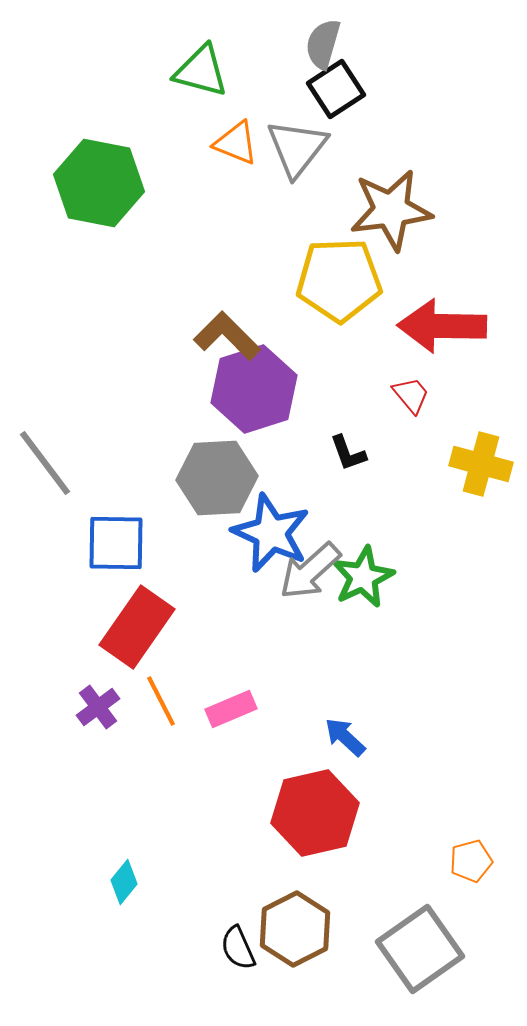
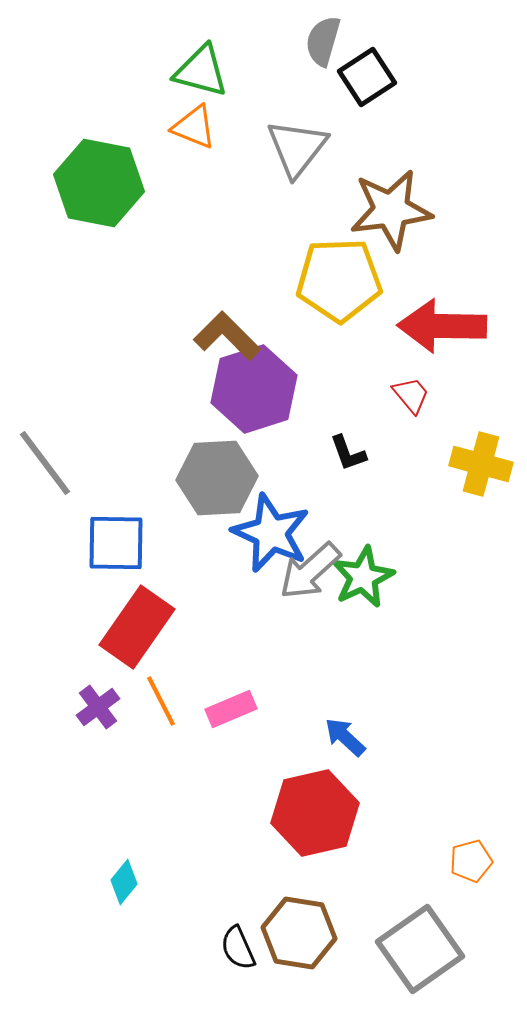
gray semicircle: moved 3 px up
black square: moved 31 px right, 12 px up
orange triangle: moved 42 px left, 16 px up
brown hexagon: moved 4 px right, 4 px down; rotated 24 degrees counterclockwise
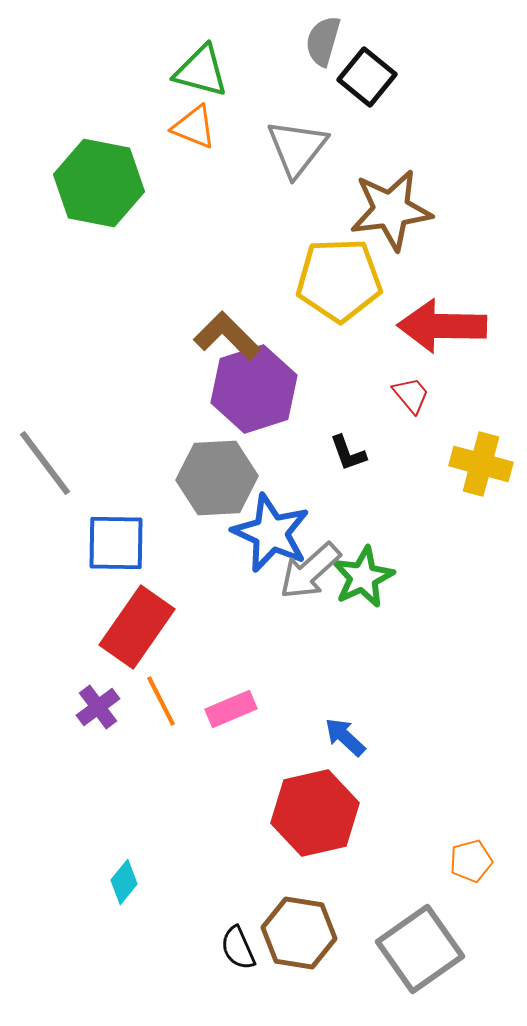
black square: rotated 18 degrees counterclockwise
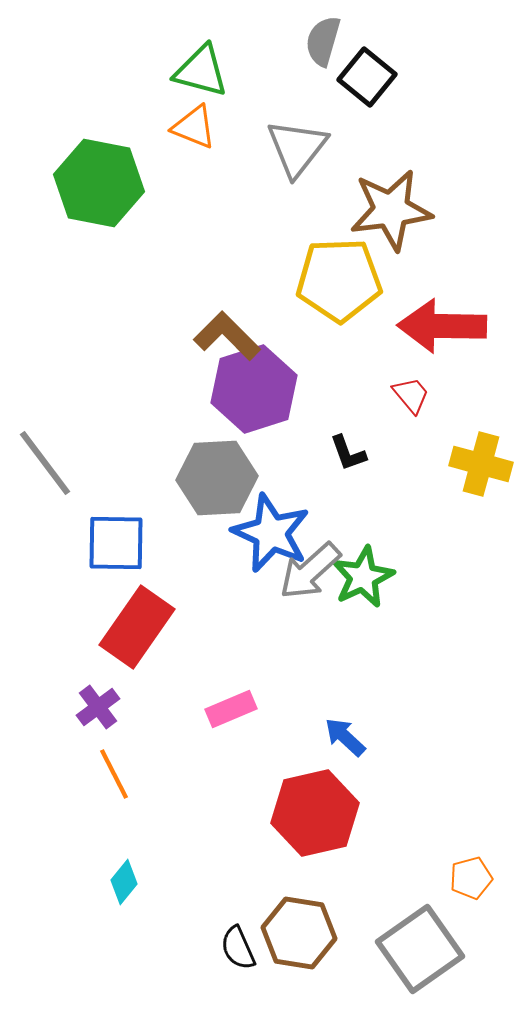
orange line: moved 47 px left, 73 px down
orange pentagon: moved 17 px down
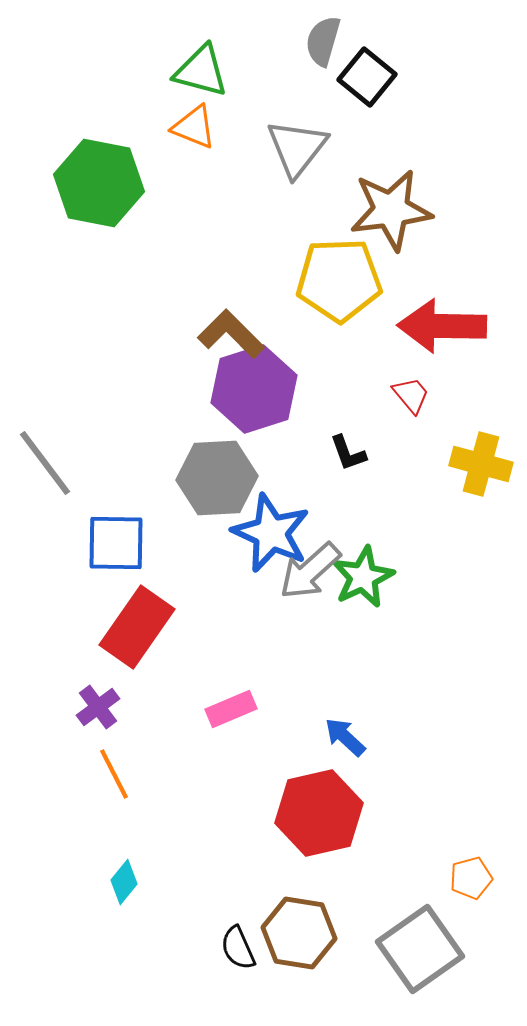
brown L-shape: moved 4 px right, 2 px up
red hexagon: moved 4 px right
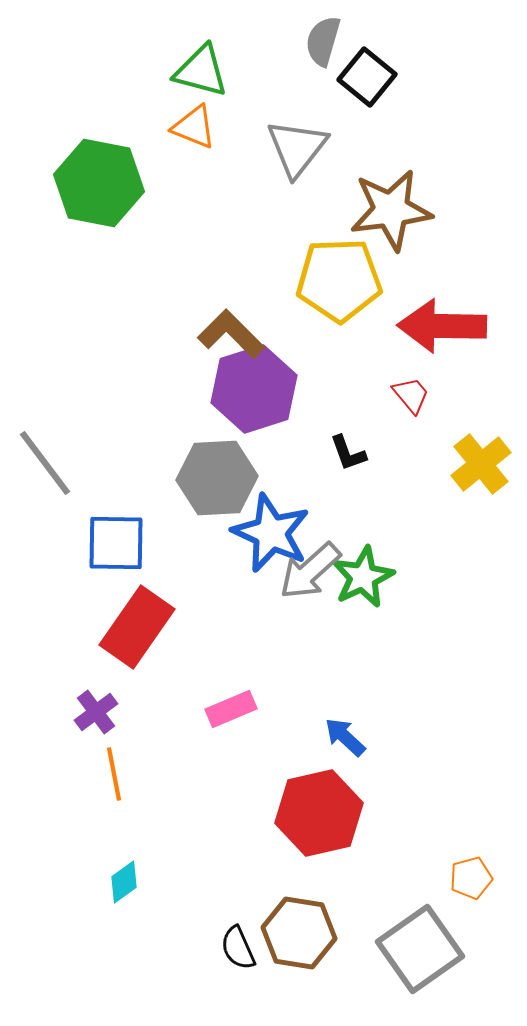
yellow cross: rotated 36 degrees clockwise
purple cross: moved 2 px left, 5 px down
orange line: rotated 16 degrees clockwise
cyan diamond: rotated 15 degrees clockwise
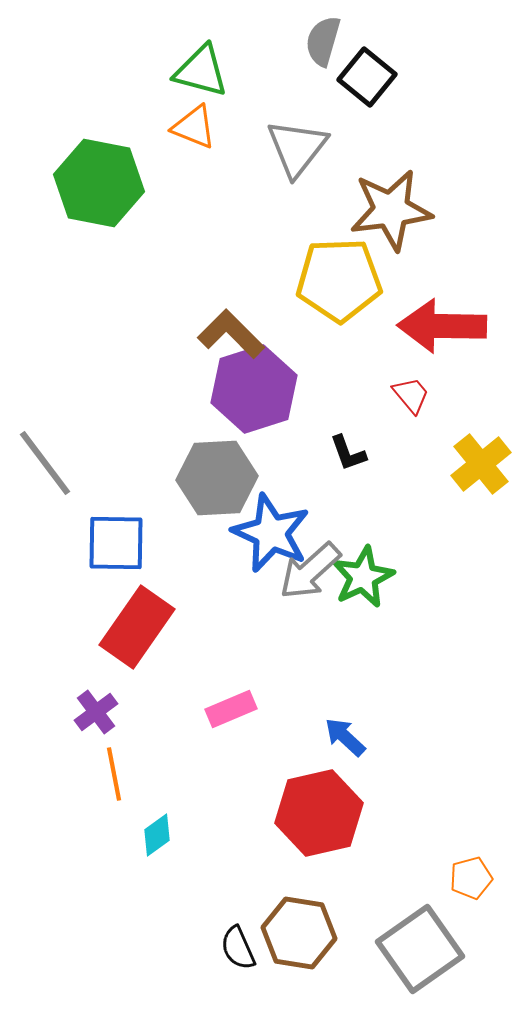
cyan diamond: moved 33 px right, 47 px up
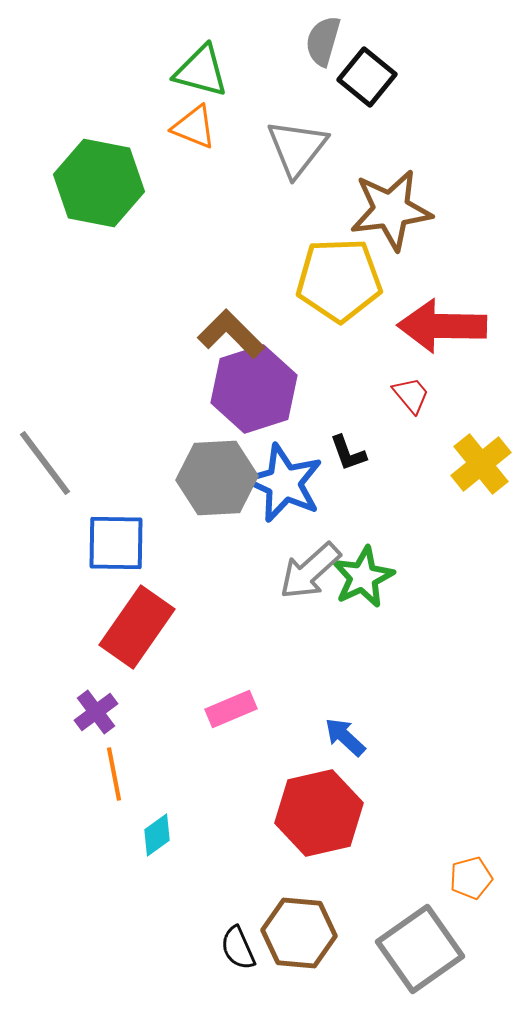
blue star: moved 13 px right, 50 px up
brown hexagon: rotated 4 degrees counterclockwise
